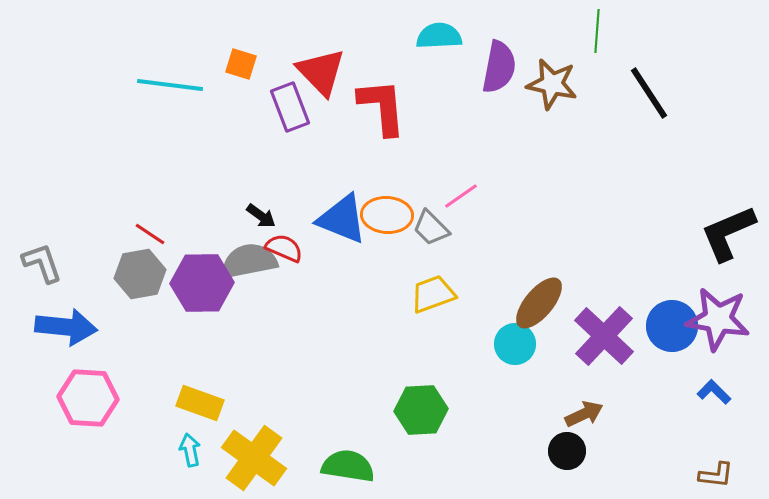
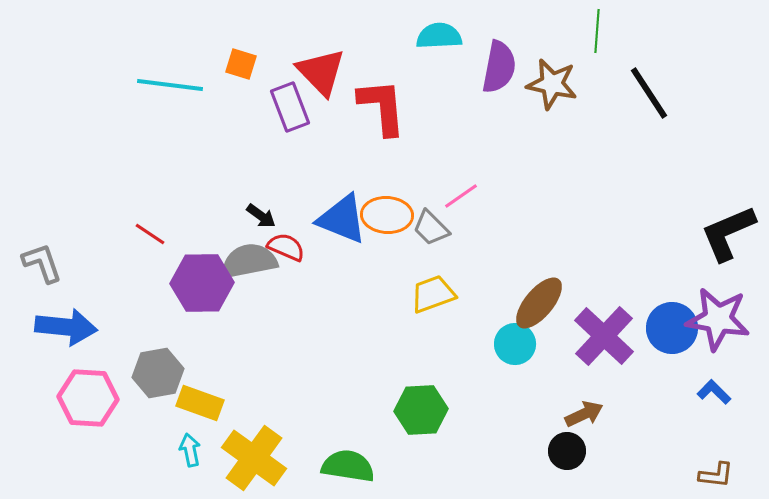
red semicircle: moved 2 px right, 1 px up
gray hexagon: moved 18 px right, 99 px down
blue circle: moved 2 px down
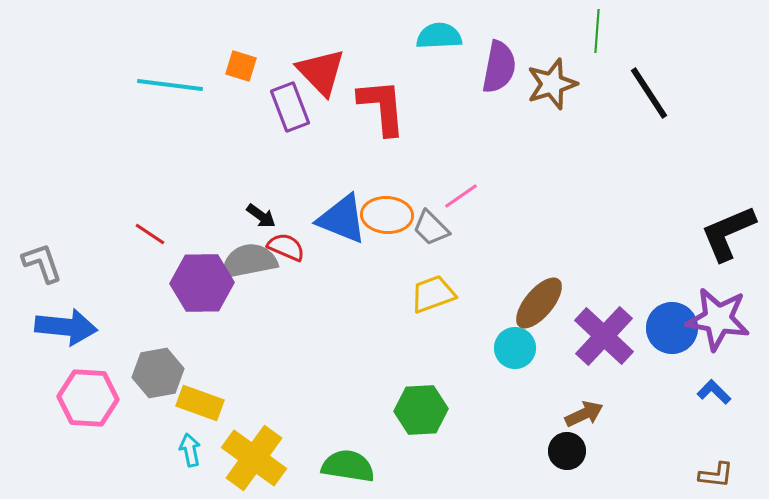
orange square: moved 2 px down
brown star: rotated 30 degrees counterclockwise
cyan circle: moved 4 px down
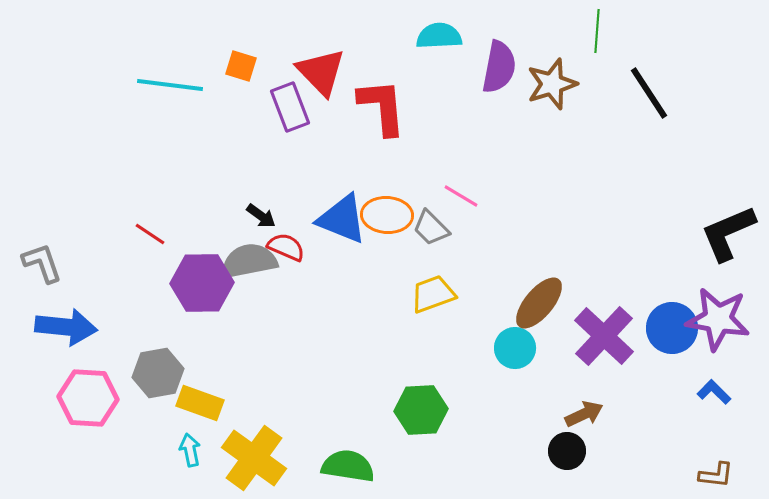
pink line: rotated 66 degrees clockwise
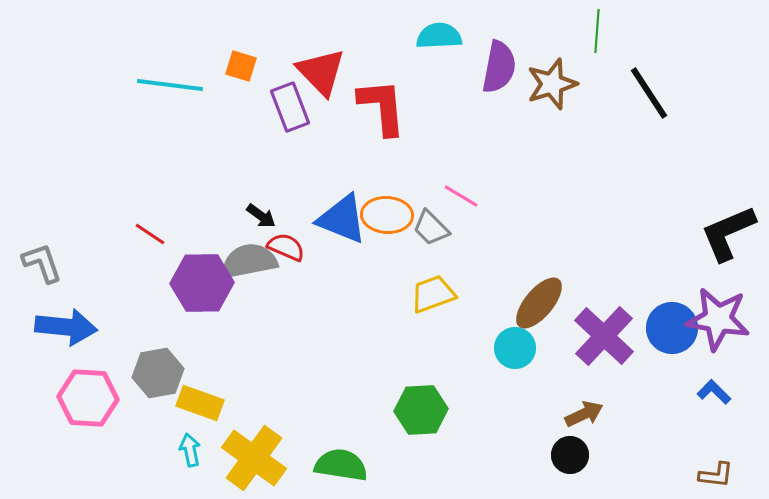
black circle: moved 3 px right, 4 px down
green semicircle: moved 7 px left, 1 px up
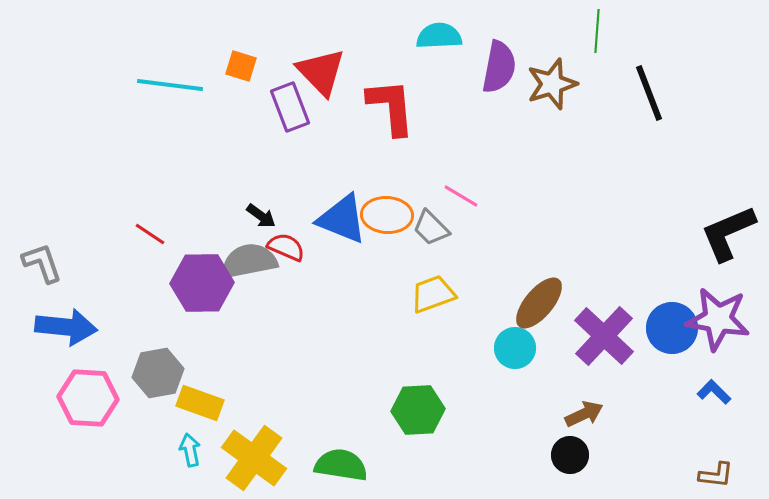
black line: rotated 12 degrees clockwise
red L-shape: moved 9 px right
green hexagon: moved 3 px left
